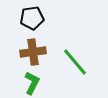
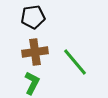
black pentagon: moved 1 px right, 1 px up
brown cross: moved 2 px right
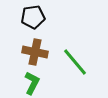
brown cross: rotated 20 degrees clockwise
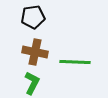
green line: rotated 48 degrees counterclockwise
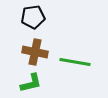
green line: rotated 8 degrees clockwise
green L-shape: moved 1 px left; rotated 50 degrees clockwise
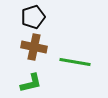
black pentagon: rotated 10 degrees counterclockwise
brown cross: moved 1 px left, 5 px up
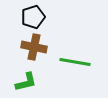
green L-shape: moved 5 px left, 1 px up
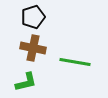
brown cross: moved 1 px left, 1 px down
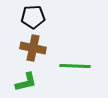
black pentagon: rotated 15 degrees clockwise
green line: moved 4 px down; rotated 8 degrees counterclockwise
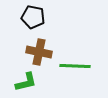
black pentagon: rotated 15 degrees clockwise
brown cross: moved 6 px right, 4 px down
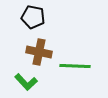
green L-shape: rotated 60 degrees clockwise
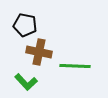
black pentagon: moved 8 px left, 8 px down
